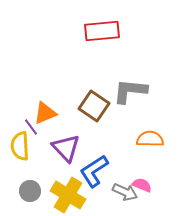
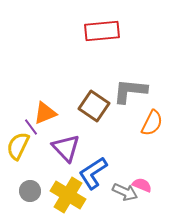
orange semicircle: moved 2 px right, 16 px up; rotated 116 degrees clockwise
yellow semicircle: moved 2 px left; rotated 28 degrees clockwise
blue L-shape: moved 1 px left, 2 px down
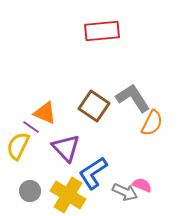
gray L-shape: moved 3 px right, 7 px down; rotated 51 degrees clockwise
orange triangle: rotated 45 degrees clockwise
purple line: rotated 18 degrees counterclockwise
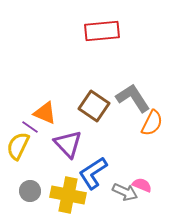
purple line: moved 1 px left
purple triangle: moved 2 px right, 4 px up
yellow cross: rotated 20 degrees counterclockwise
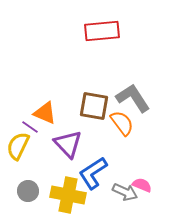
brown square: rotated 24 degrees counterclockwise
orange semicircle: moved 30 px left; rotated 64 degrees counterclockwise
gray circle: moved 2 px left
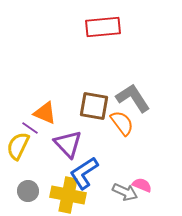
red rectangle: moved 1 px right, 4 px up
purple line: moved 1 px down
blue L-shape: moved 9 px left
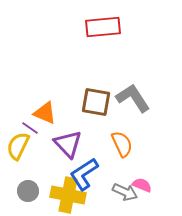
brown square: moved 2 px right, 4 px up
orange semicircle: moved 21 px down; rotated 12 degrees clockwise
blue L-shape: moved 1 px down
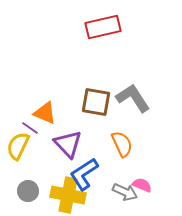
red rectangle: rotated 8 degrees counterclockwise
